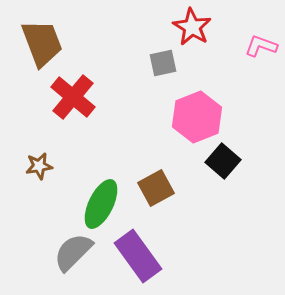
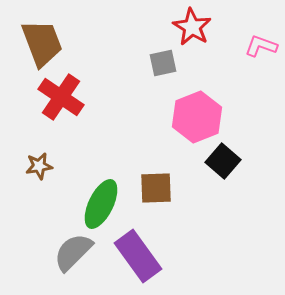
red cross: moved 12 px left; rotated 6 degrees counterclockwise
brown square: rotated 27 degrees clockwise
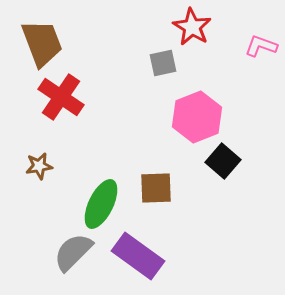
purple rectangle: rotated 18 degrees counterclockwise
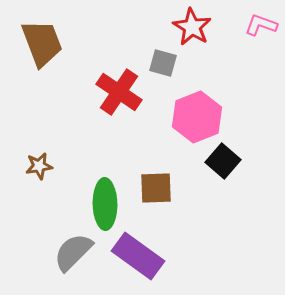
pink L-shape: moved 21 px up
gray square: rotated 28 degrees clockwise
red cross: moved 58 px right, 5 px up
green ellipse: moved 4 px right; rotated 27 degrees counterclockwise
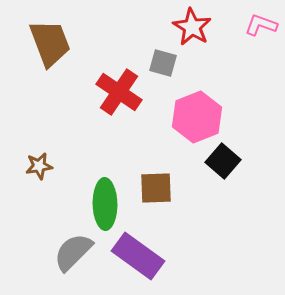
brown trapezoid: moved 8 px right
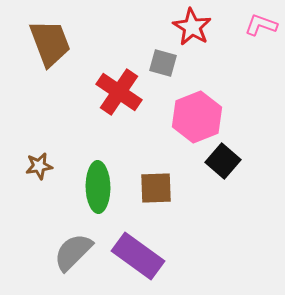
green ellipse: moved 7 px left, 17 px up
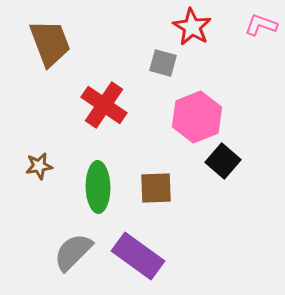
red cross: moved 15 px left, 13 px down
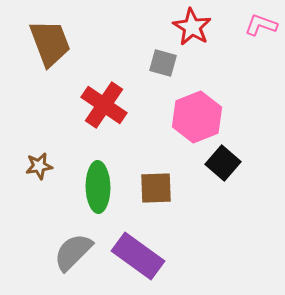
black square: moved 2 px down
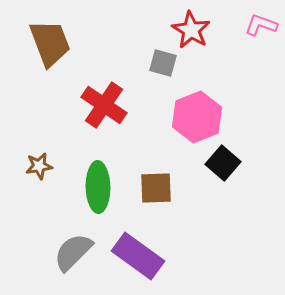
red star: moved 1 px left, 3 px down
